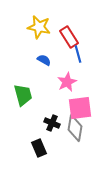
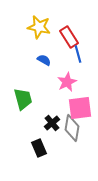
green trapezoid: moved 4 px down
black cross: rotated 28 degrees clockwise
gray diamond: moved 3 px left
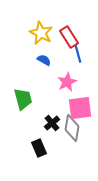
yellow star: moved 2 px right, 6 px down; rotated 15 degrees clockwise
